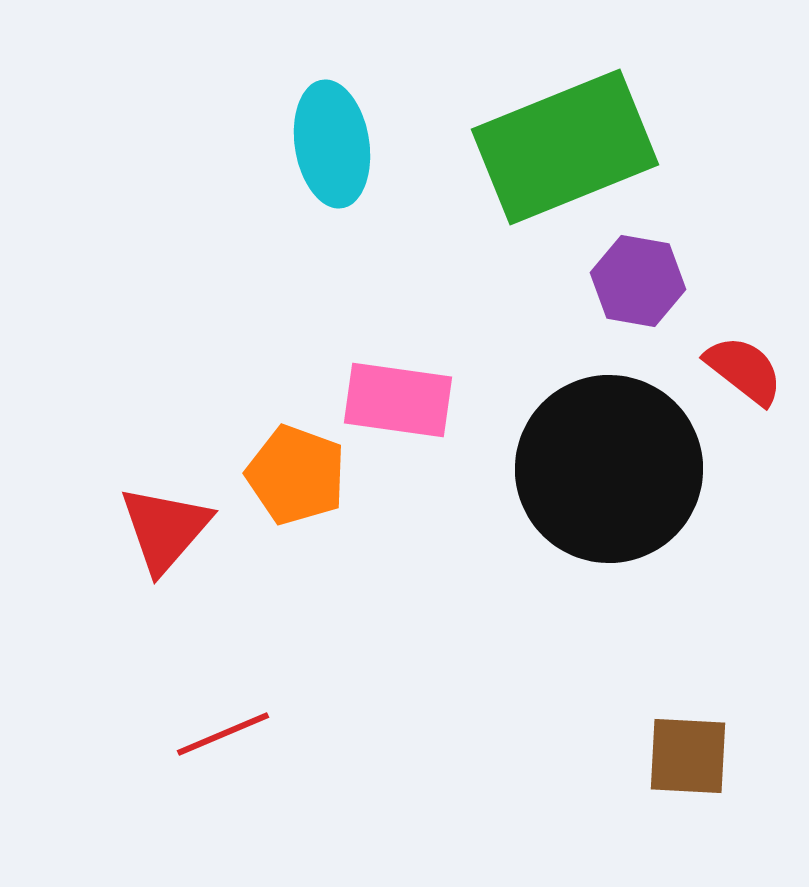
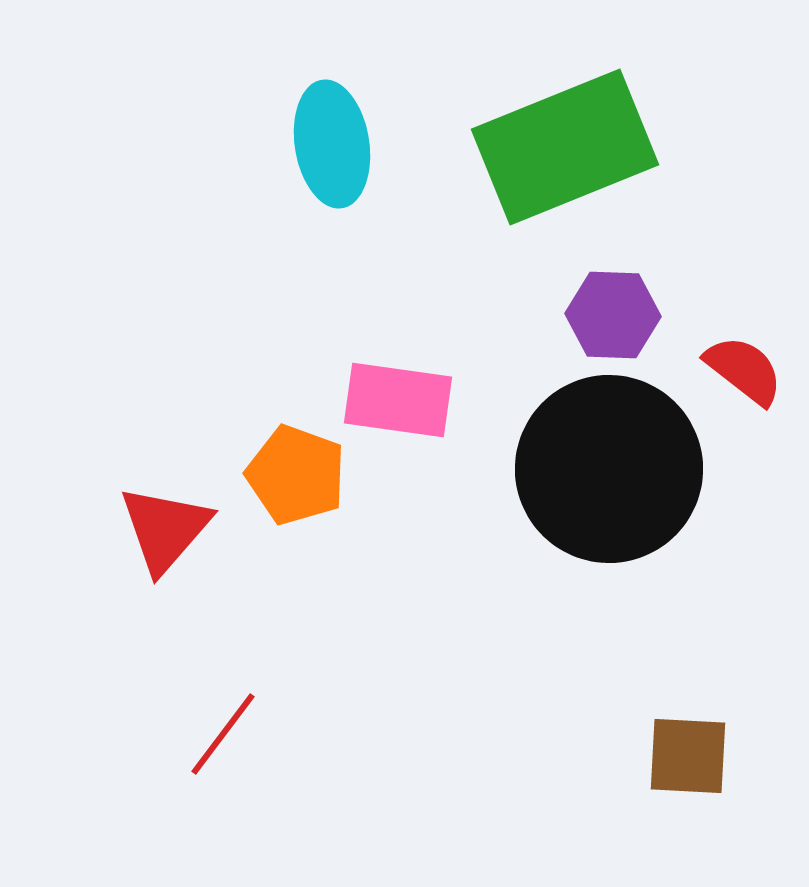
purple hexagon: moved 25 px left, 34 px down; rotated 8 degrees counterclockwise
red line: rotated 30 degrees counterclockwise
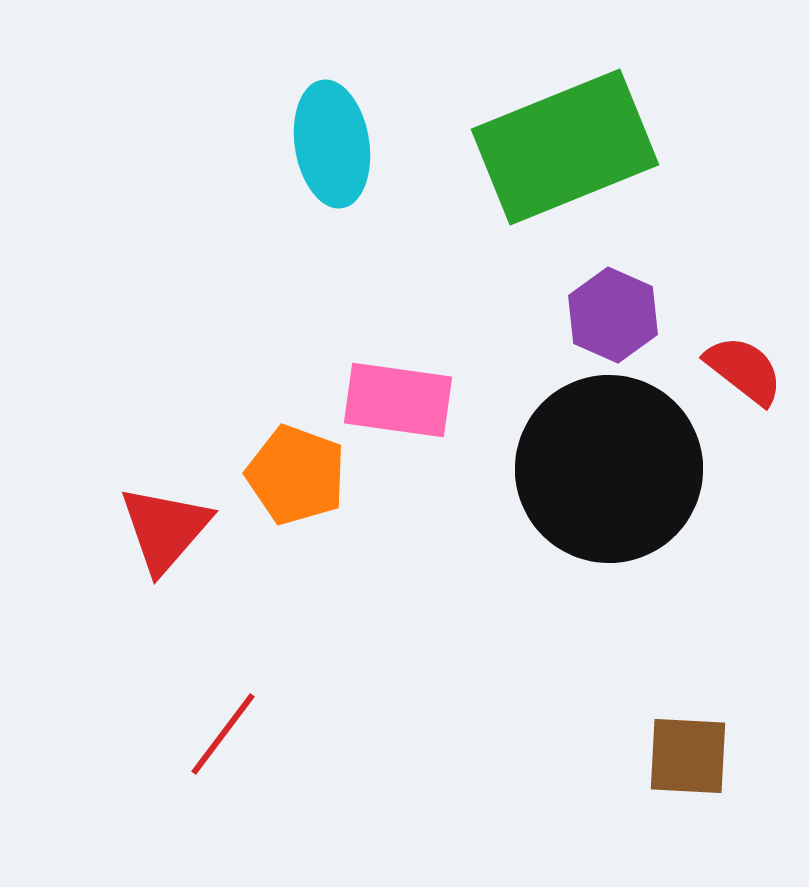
purple hexagon: rotated 22 degrees clockwise
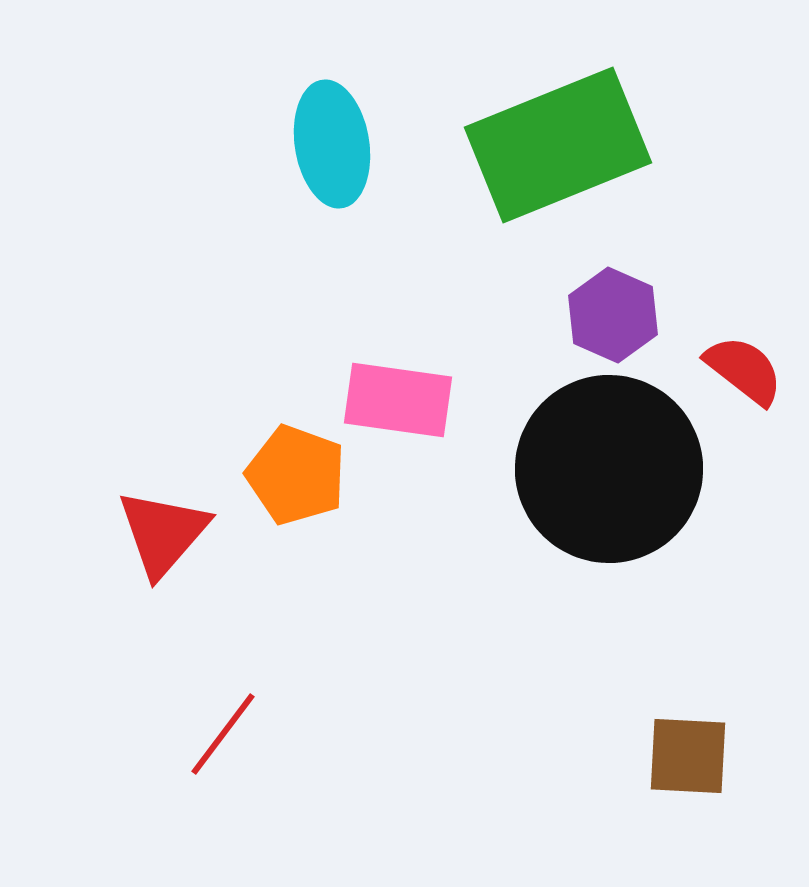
green rectangle: moved 7 px left, 2 px up
red triangle: moved 2 px left, 4 px down
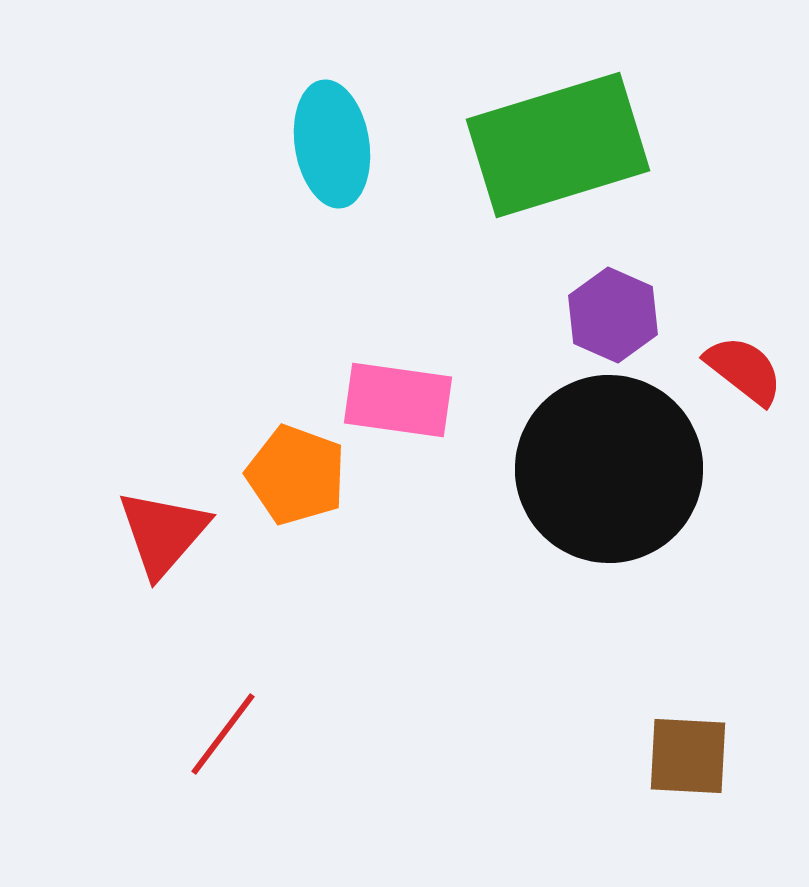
green rectangle: rotated 5 degrees clockwise
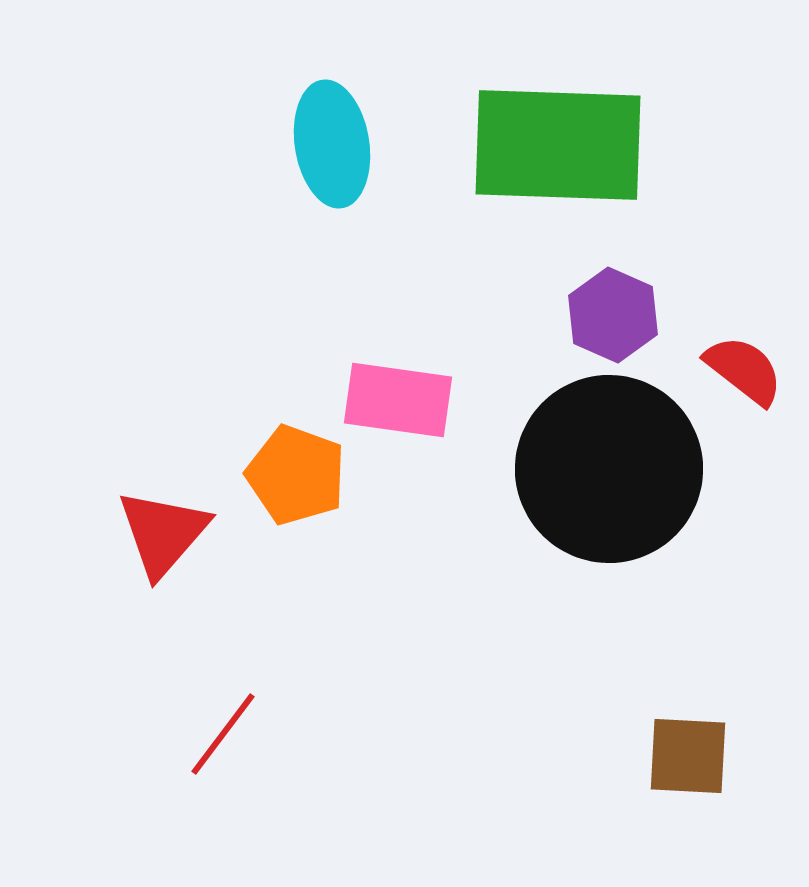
green rectangle: rotated 19 degrees clockwise
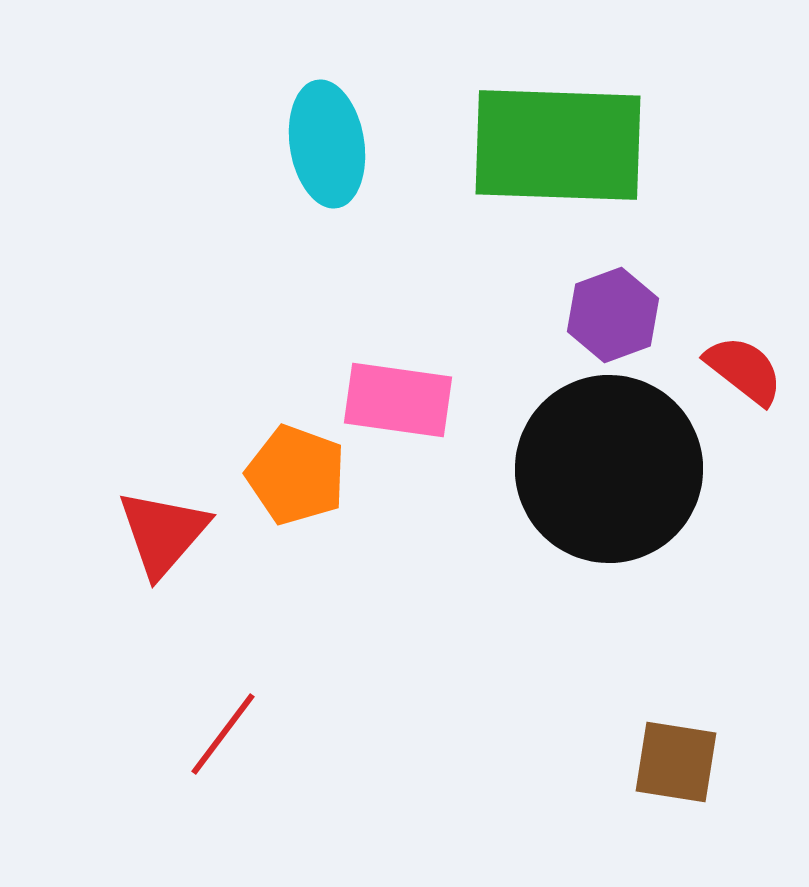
cyan ellipse: moved 5 px left
purple hexagon: rotated 16 degrees clockwise
brown square: moved 12 px left, 6 px down; rotated 6 degrees clockwise
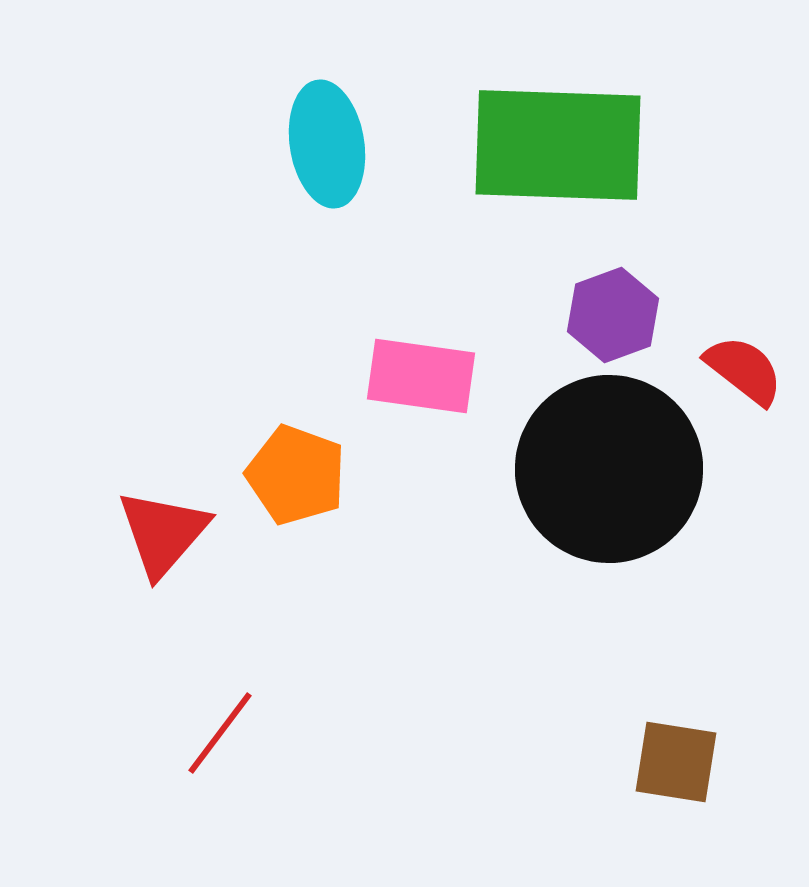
pink rectangle: moved 23 px right, 24 px up
red line: moved 3 px left, 1 px up
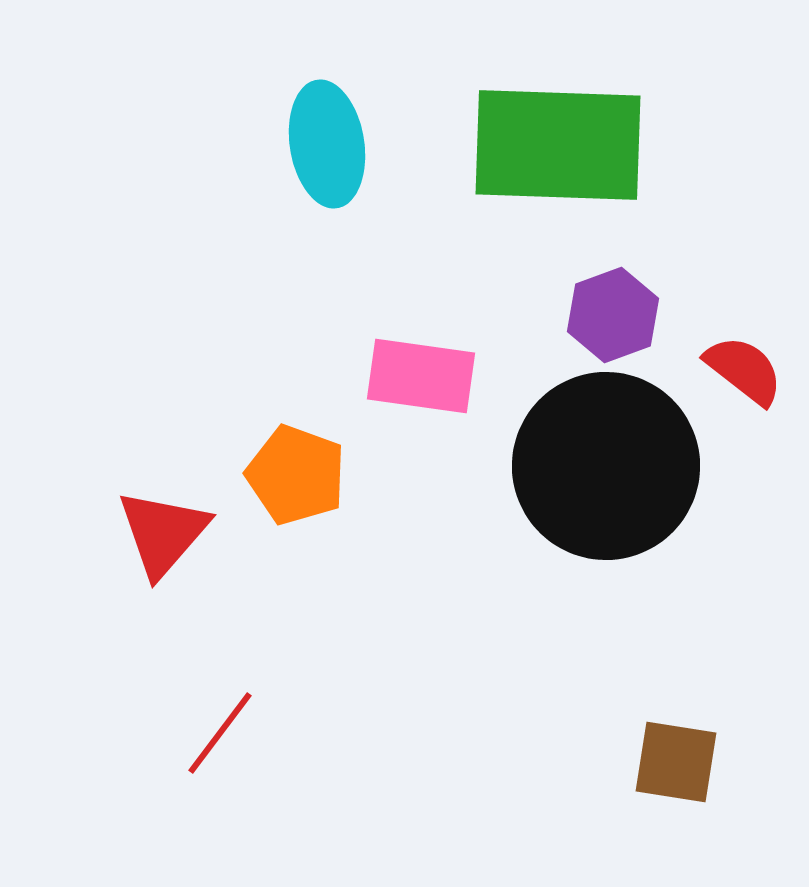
black circle: moved 3 px left, 3 px up
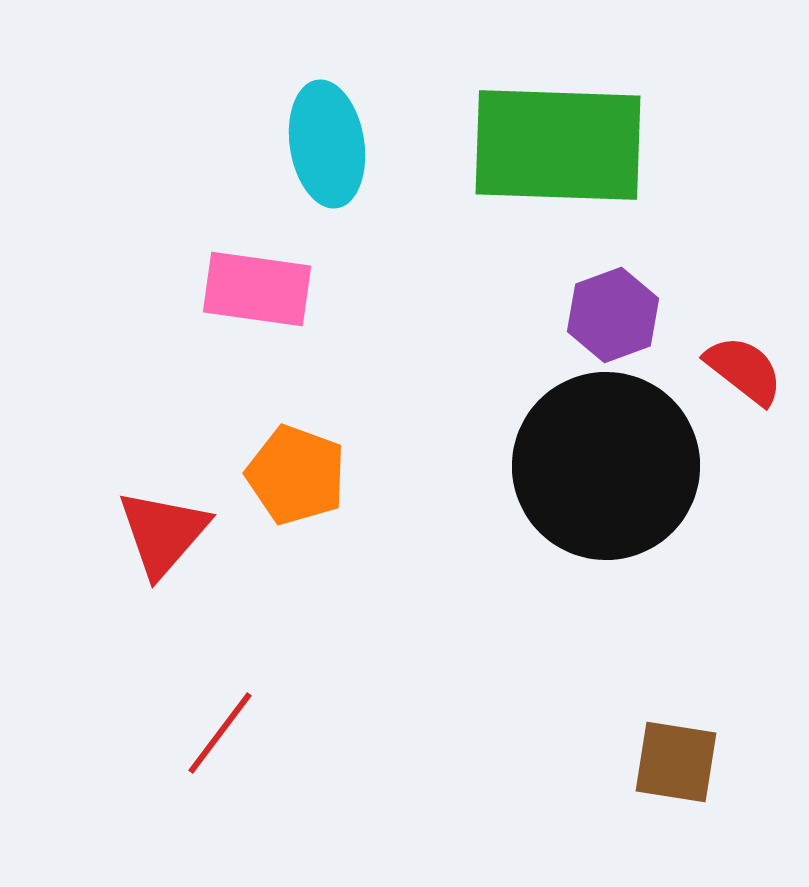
pink rectangle: moved 164 px left, 87 px up
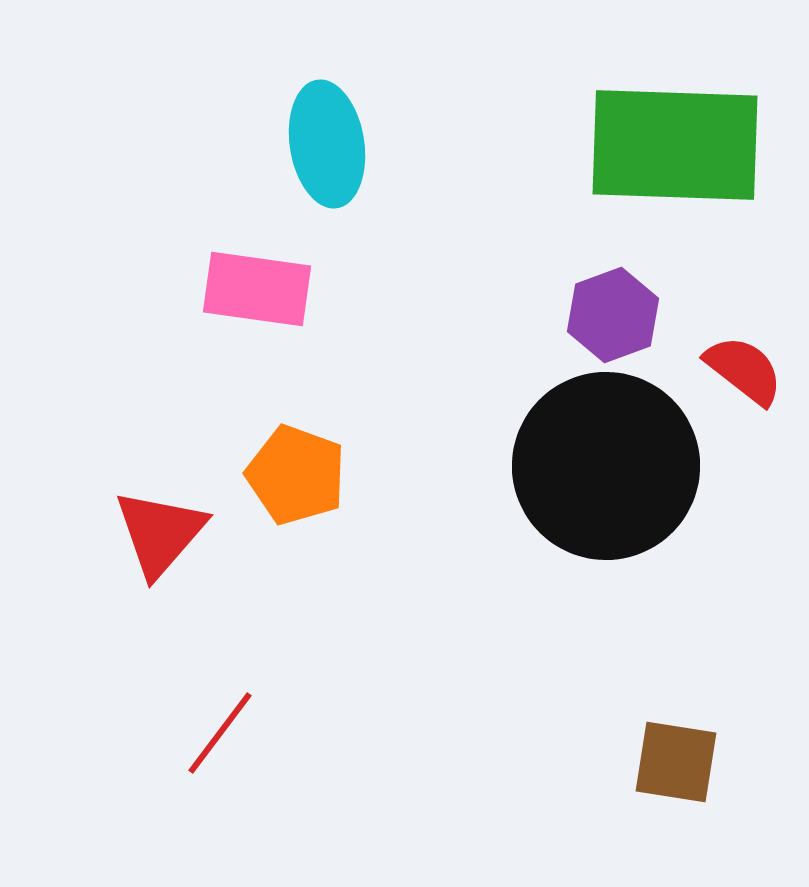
green rectangle: moved 117 px right
red triangle: moved 3 px left
